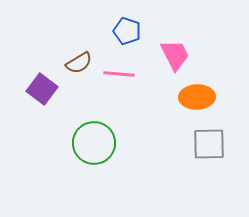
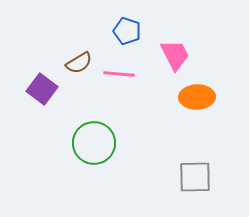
gray square: moved 14 px left, 33 px down
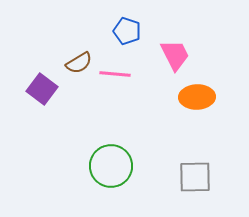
pink line: moved 4 px left
green circle: moved 17 px right, 23 px down
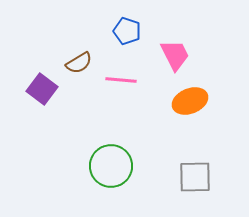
pink line: moved 6 px right, 6 px down
orange ellipse: moved 7 px left, 4 px down; rotated 20 degrees counterclockwise
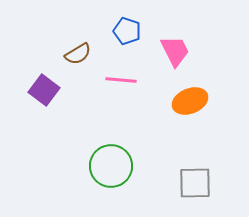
pink trapezoid: moved 4 px up
brown semicircle: moved 1 px left, 9 px up
purple square: moved 2 px right, 1 px down
gray square: moved 6 px down
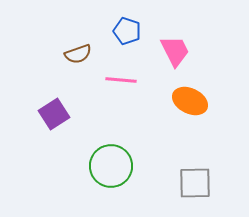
brown semicircle: rotated 12 degrees clockwise
purple square: moved 10 px right, 24 px down; rotated 20 degrees clockwise
orange ellipse: rotated 48 degrees clockwise
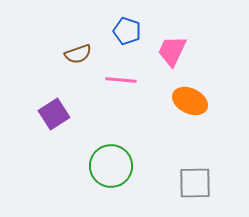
pink trapezoid: moved 3 px left; rotated 128 degrees counterclockwise
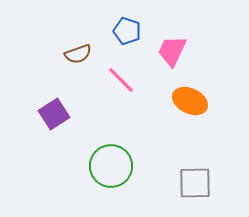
pink line: rotated 40 degrees clockwise
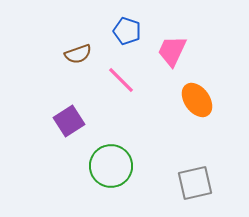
orange ellipse: moved 7 px right, 1 px up; rotated 28 degrees clockwise
purple square: moved 15 px right, 7 px down
gray square: rotated 12 degrees counterclockwise
